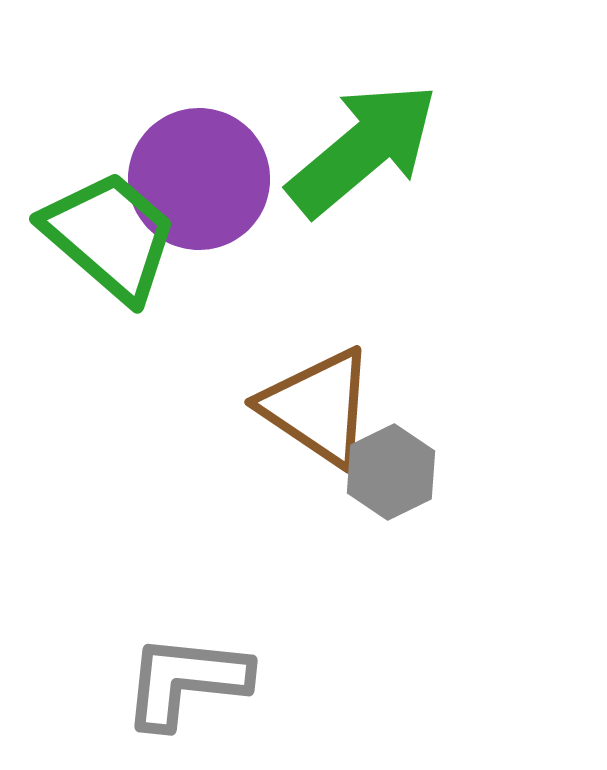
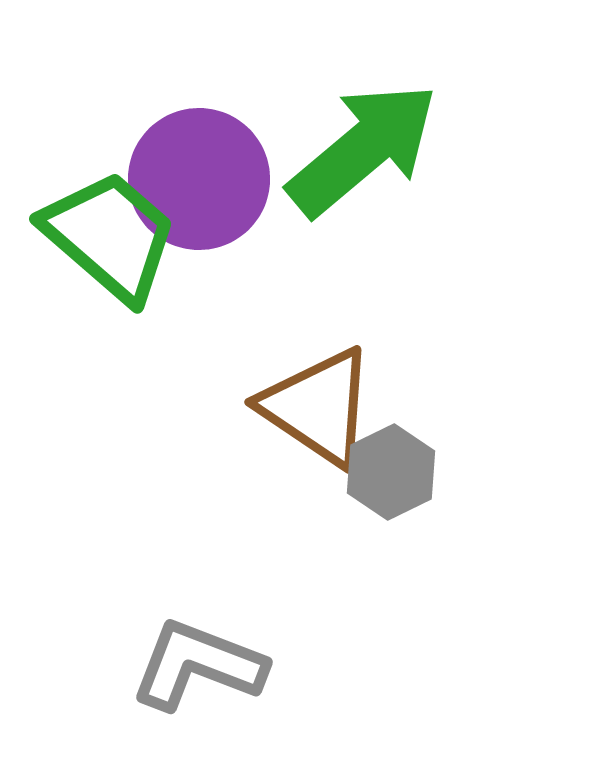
gray L-shape: moved 12 px right, 16 px up; rotated 15 degrees clockwise
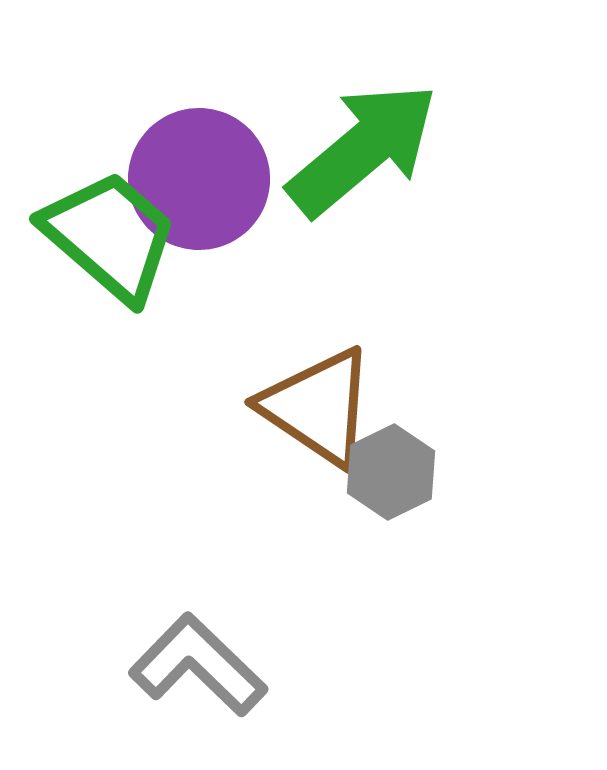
gray L-shape: rotated 23 degrees clockwise
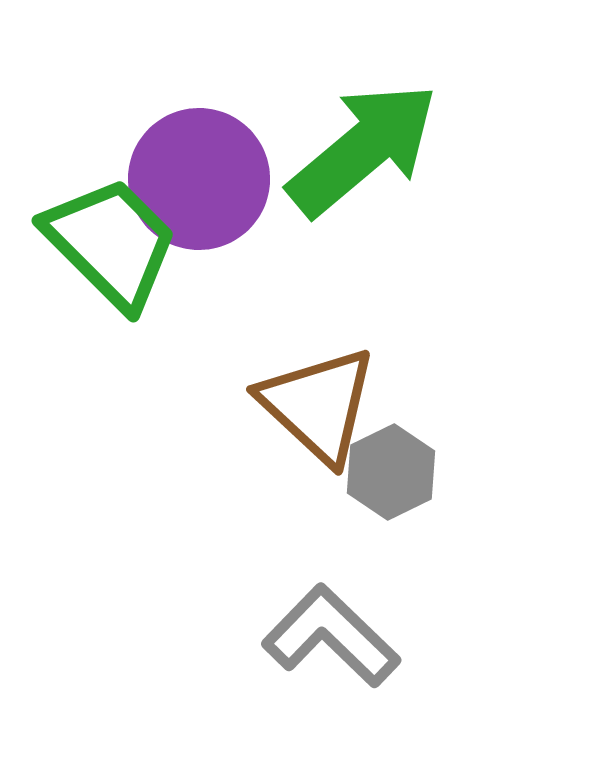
green trapezoid: moved 1 px right, 7 px down; rotated 4 degrees clockwise
brown triangle: moved 2 px up; rotated 9 degrees clockwise
gray L-shape: moved 133 px right, 29 px up
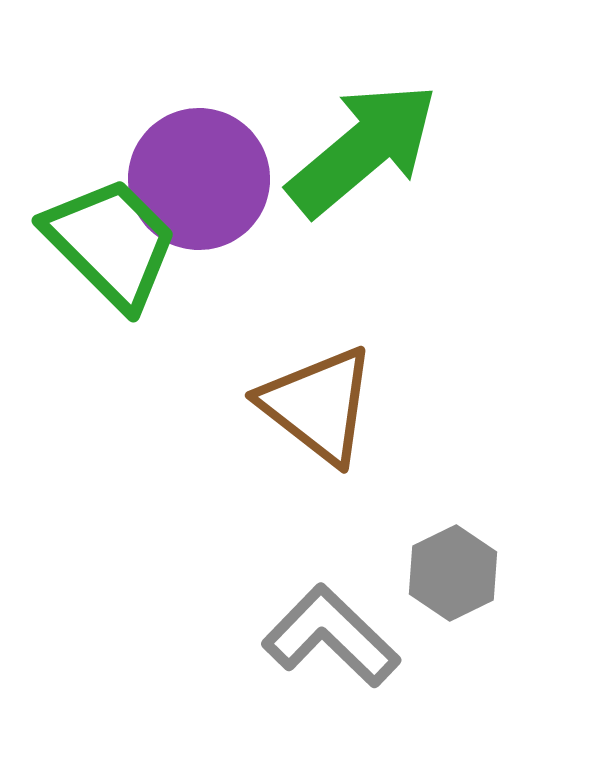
brown triangle: rotated 5 degrees counterclockwise
gray hexagon: moved 62 px right, 101 px down
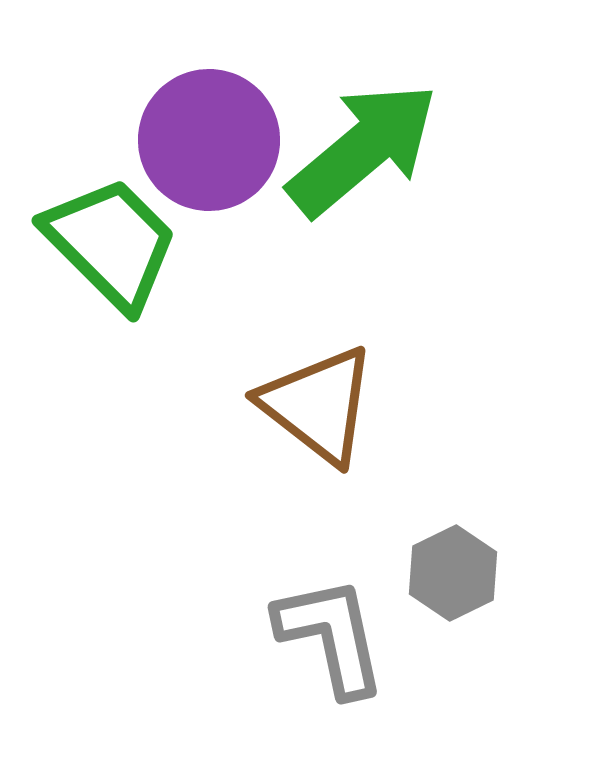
purple circle: moved 10 px right, 39 px up
gray L-shape: rotated 34 degrees clockwise
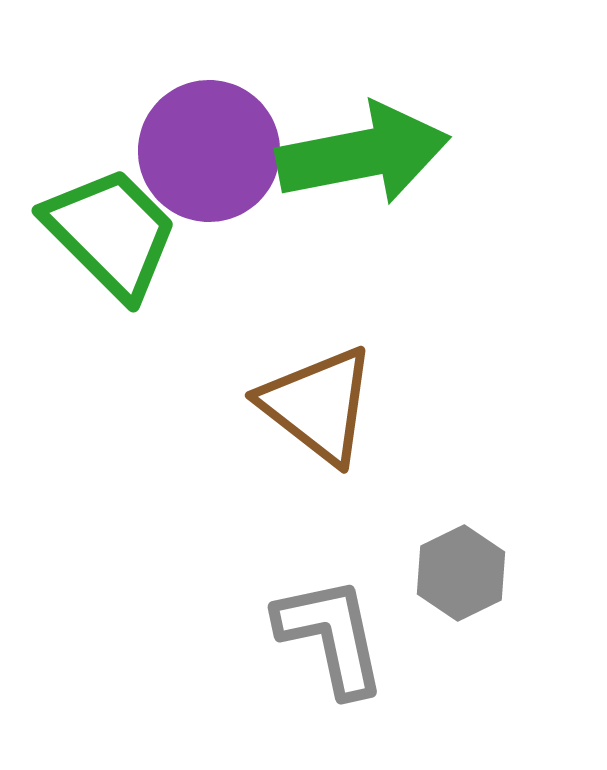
purple circle: moved 11 px down
green arrow: moved 5 px down; rotated 29 degrees clockwise
green trapezoid: moved 10 px up
gray hexagon: moved 8 px right
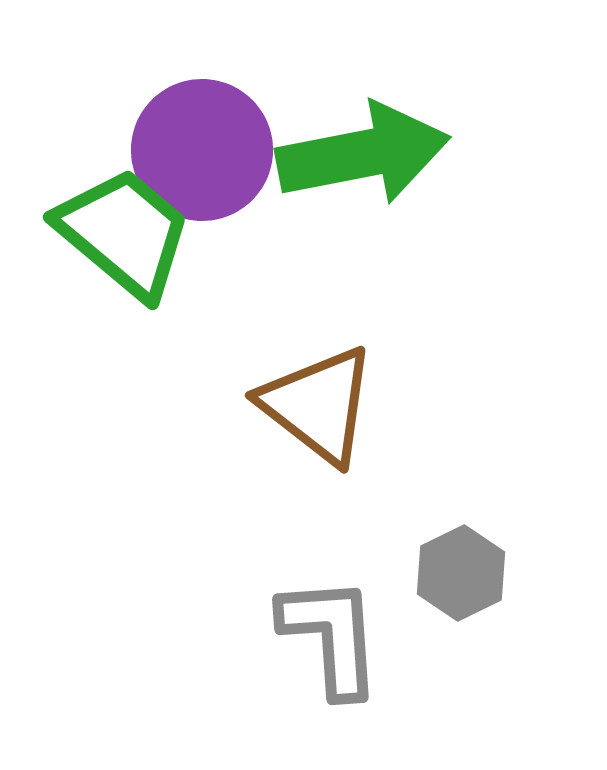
purple circle: moved 7 px left, 1 px up
green trapezoid: moved 13 px right; rotated 5 degrees counterclockwise
gray L-shape: rotated 8 degrees clockwise
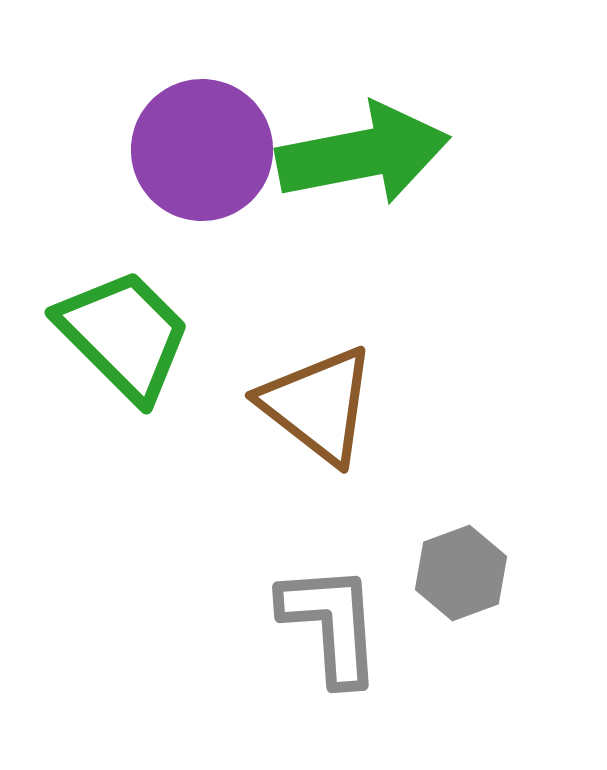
green trapezoid: moved 102 px down; rotated 5 degrees clockwise
gray hexagon: rotated 6 degrees clockwise
gray L-shape: moved 12 px up
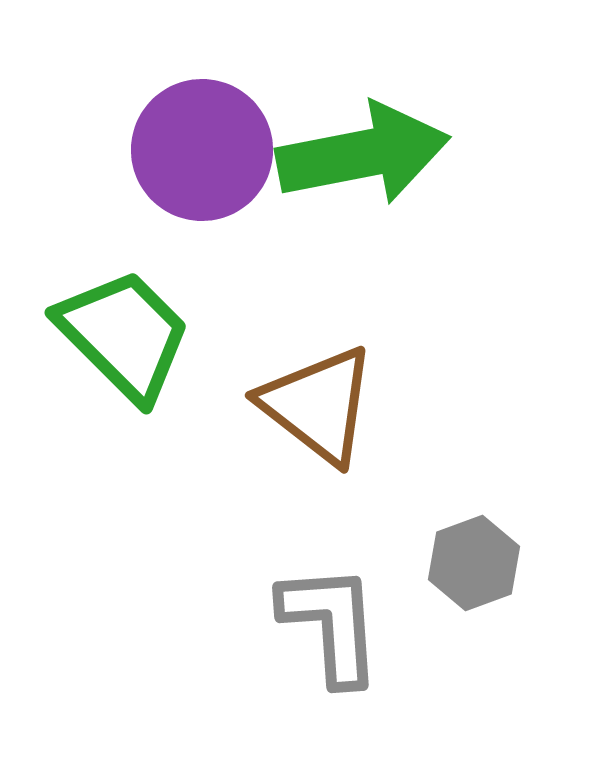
gray hexagon: moved 13 px right, 10 px up
